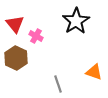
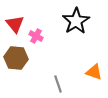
brown hexagon: rotated 20 degrees counterclockwise
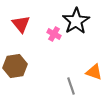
red triangle: moved 6 px right
pink cross: moved 18 px right, 2 px up
brown hexagon: moved 1 px left, 8 px down; rotated 15 degrees counterclockwise
gray line: moved 13 px right, 2 px down
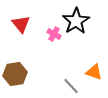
brown hexagon: moved 8 px down
gray line: rotated 24 degrees counterclockwise
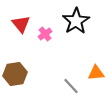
pink cross: moved 9 px left; rotated 24 degrees clockwise
orange triangle: moved 2 px right, 1 px down; rotated 24 degrees counterclockwise
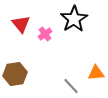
black star: moved 2 px left, 2 px up
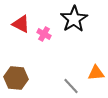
red triangle: rotated 24 degrees counterclockwise
pink cross: moved 1 px left; rotated 24 degrees counterclockwise
brown hexagon: moved 1 px right, 4 px down; rotated 15 degrees clockwise
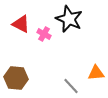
black star: moved 5 px left; rotated 16 degrees counterclockwise
